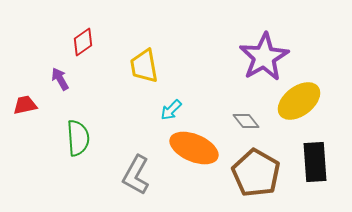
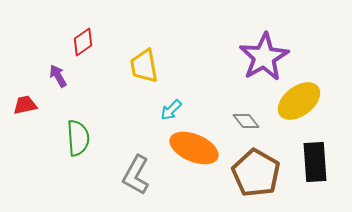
purple arrow: moved 2 px left, 3 px up
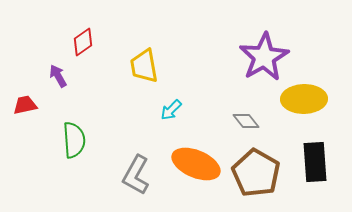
yellow ellipse: moved 5 px right, 2 px up; rotated 36 degrees clockwise
green semicircle: moved 4 px left, 2 px down
orange ellipse: moved 2 px right, 16 px down
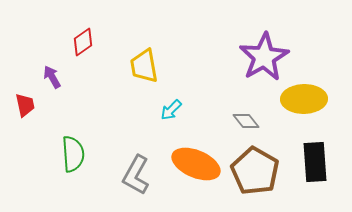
purple arrow: moved 6 px left, 1 px down
red trapezoid: rotated 90 degrees clockwise
green semicircle: moved 1 px left, 14 px down
brown pentagon: moved 1 px left, 2 px up
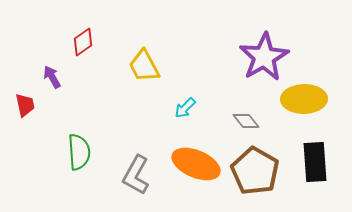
yellow trapezoid: rotated 18 degrees counterclockwise
cyan arrow: moved 14 px right, 2 px up
green semicircle: moved 6 px right, 2 px up
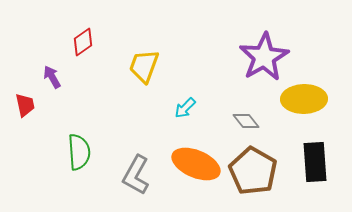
yellow trapezoid: rotated 48 degrees clockwise
brown pentagon: moved 2 px left
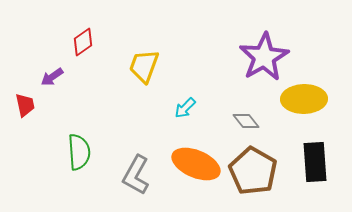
purple arrow: rotated 95 degrees counterclockwise
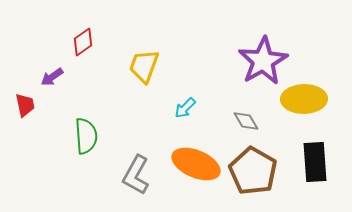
purple star: moved 1 px left, 4 px down
gray diamond: rotated 8 degrees clockwise
green semicircle: moved 7 px right, 16 px up
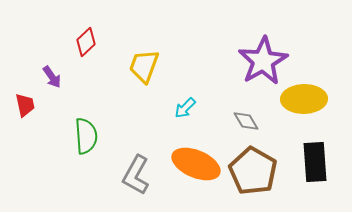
red diamond: moved 3 px right; rotated 8 degrees counterclockwise
purple arrow: rotated 90 degrees counterclockwise
